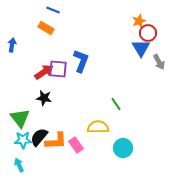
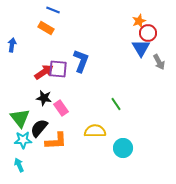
yellow semicircle: moved 3 px left, 4 px down
black semicircle: moved 9 px up
pink rectangle: moved 15 px left, 37 px up
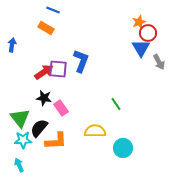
orange star: moved 1 px down
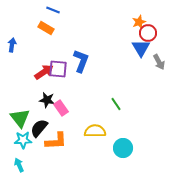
black star: moved 3 px right, 2 px down
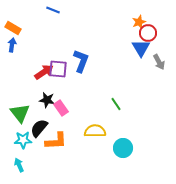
orange rectangle: moved 33 px left
green triangle: moved 5 px up
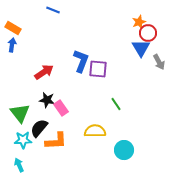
purple square: moved 40 px right
cyan circle: moved 1 px right, 2 px down
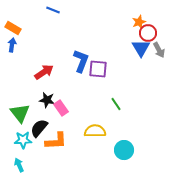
gray arrow: moved 12 px up
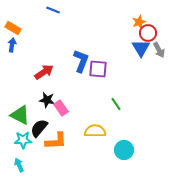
green triangle: moved 2 px down; rotated 25 degrees counterclockwise
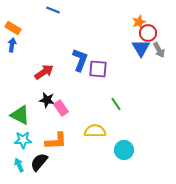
blue L-shape: moved 1 px left, 1 px up
black semicircle: moved 34 px down
